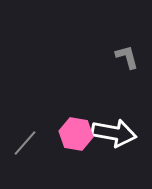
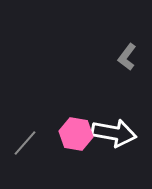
gray L-shape: rotated 128 degrees counterclockwise
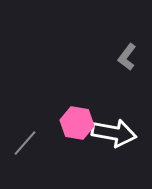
pink hexagon: moved 1 px right, 11 px up
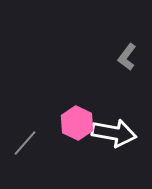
pink hexagon: rotated 16 degrees clockwise
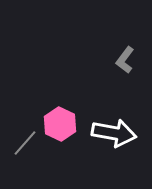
gray L-shape: moved 2 px left, 3 px down
pink hexagon: moved 17 px left, 1 px down
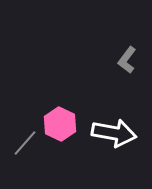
gray L-shape: moved 2 px right
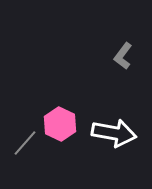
gray L-shape: moved 4 px left, 4 px up
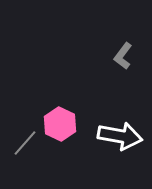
white arrow: moved 6 px right, 3 px down
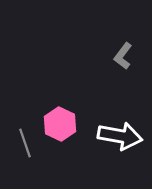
gray line: rotated 60 degrees counterclockwise
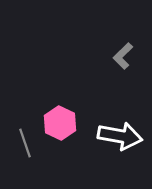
gray L-shape: rotated 8 degrees clockwise
pink hexagon: moved 1 px up
